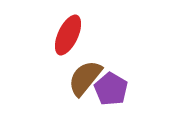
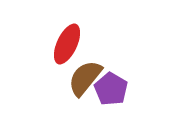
red ellipse: moved 1 px left, 9 px down
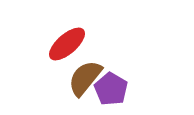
red ellipse: rotated 24 degrees clockwise
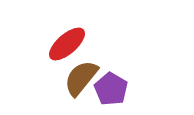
brown semicircle: moved 4 px left
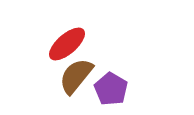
brown semicircle: moved 5 px left, 2 px up
